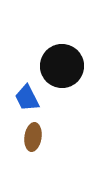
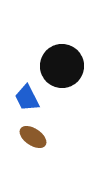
brown ellipse: rotated 64 degrees counterclockwise
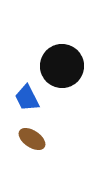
brown ellipse: moved 1 px left, 2 px down
